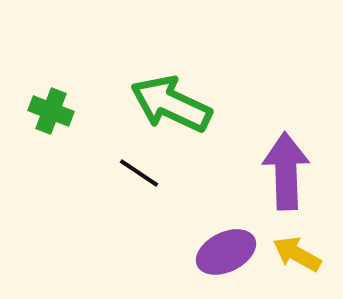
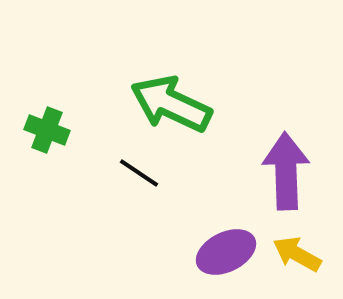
green cross: moved 4 px left, 19 px down
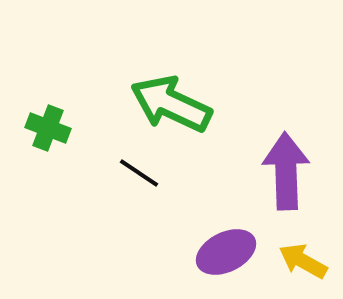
green cross: moved 1 px right, 2 px up
yellow arrow: moved 6 px right, 7 px down
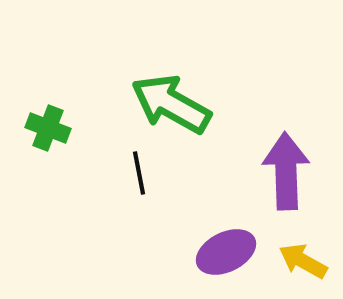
green arrow: rotated 4 degrees clockwise
black line: rotated 45 degrees clockwise
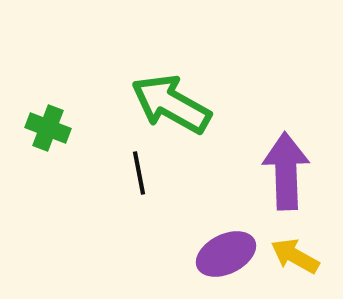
purple ellipse: moved 2 px down
yellow arrow: moved 8 px left, 5 px up
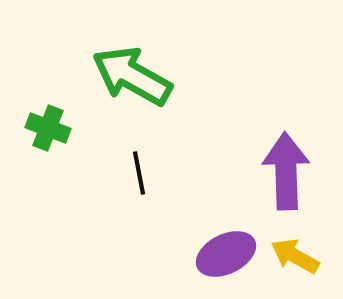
green arrow: moved 39 px left, 28 px up
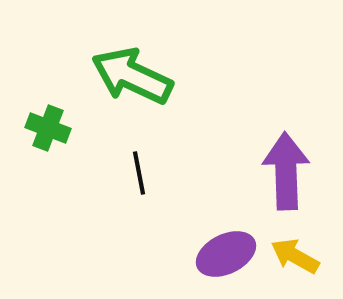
green arrow: rotated 4 degrees counterclockwise
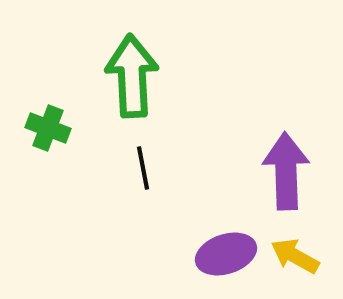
green arrow: rotated 62 degrees clockwise
black line: moved 4 px right, 5 px up
purple ellipse: rotated 8 degrees clockwise
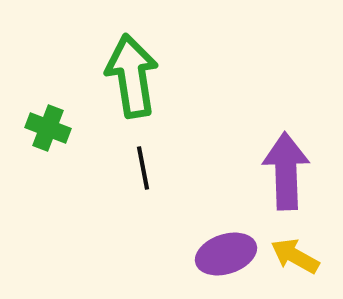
green arrow: rotated 6 degrees counterclockwise
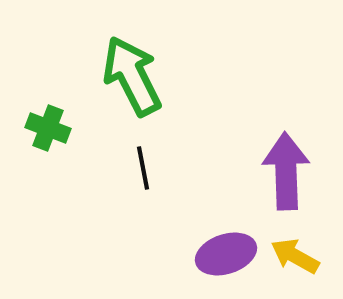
green arrow: rotated 18 degrees counterclockwise
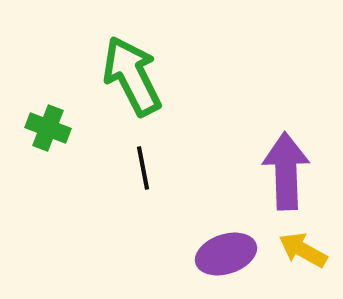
yellow arrow: moved 8 px right, 6 px up
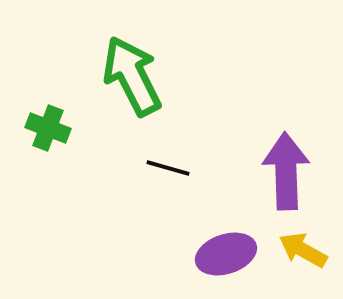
black line: moved 25 px right; rotated 63 degrees counterclockwise
